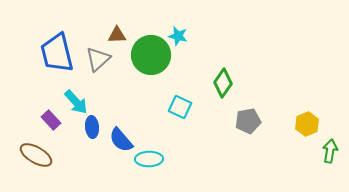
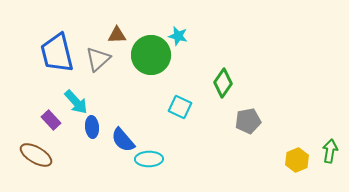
yellow hexagon: moved 10 px left, 36 px down
blue semicircle: moved 2 px right
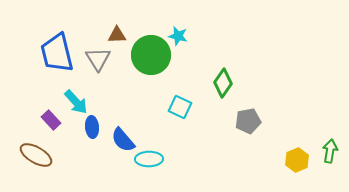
gray triangle: rotated 20 degrees counterclockwise
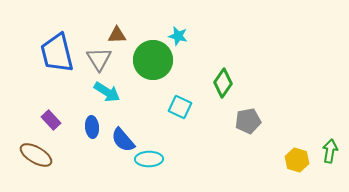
green circle: moved 2 px right, 5 px down
gray triangle: moved 1 px right
cyan arrow: moved 31 px right, 10 px up; rotated 16 degrees counterclockwise
yellow hexagon: rotated 20 degrees counterclockwise
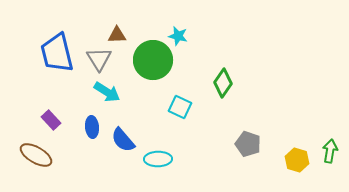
gray pentagon: moved 23 px down; rotated 30 degrees clockwise
cyan ellipse: moved 9 px right
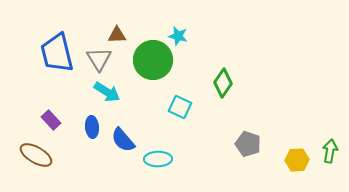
yellow hexagon: rotated 20 degrees counterclockwise
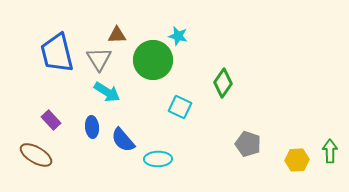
green arrow: rotated 10 degrees counterclockwise
